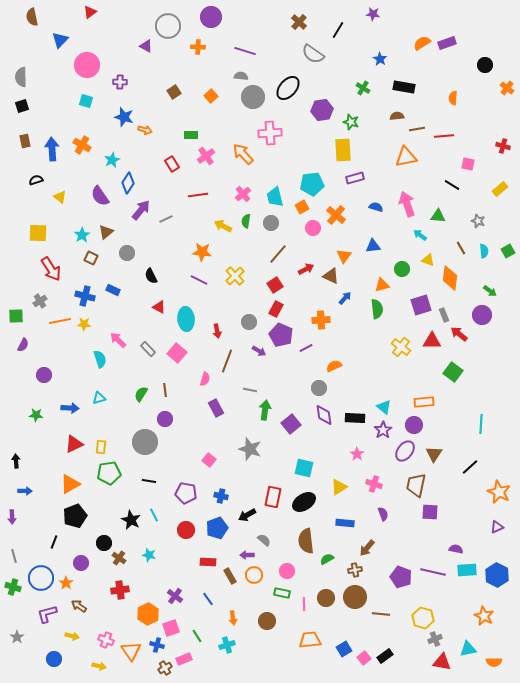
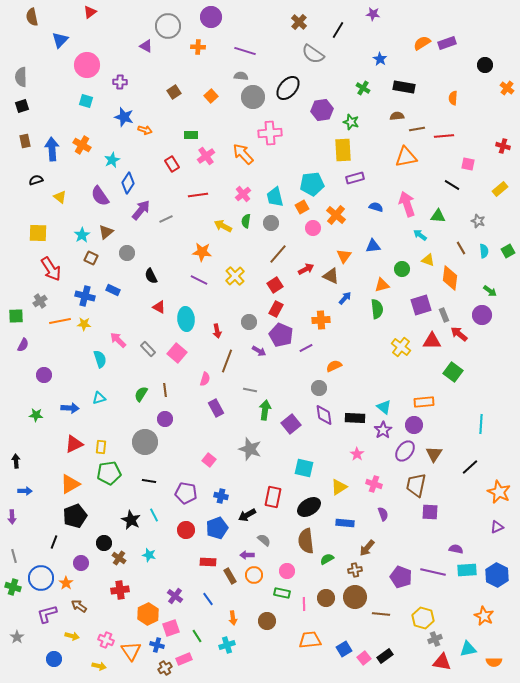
black ellipse at (304, 502): moved 5 px right, 5 px down
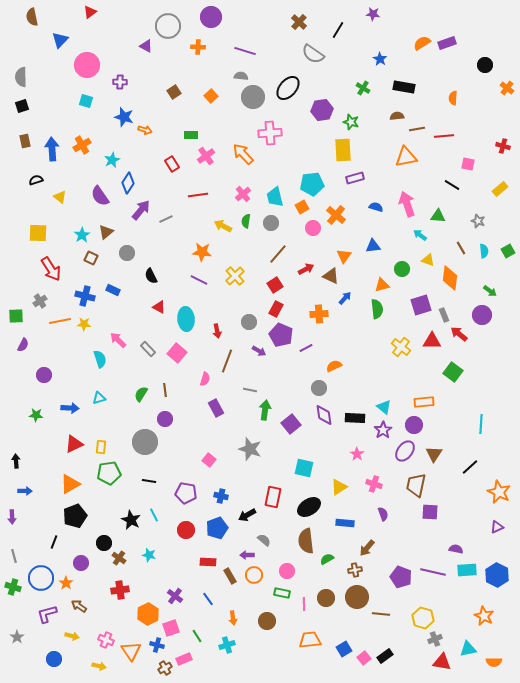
orange cross at (82, 145): rotated 30 degrees clockwise
orange cross at (321, 320): moved 2 px left, 6 px up
brown circle at (355, 597): moved 2 px right
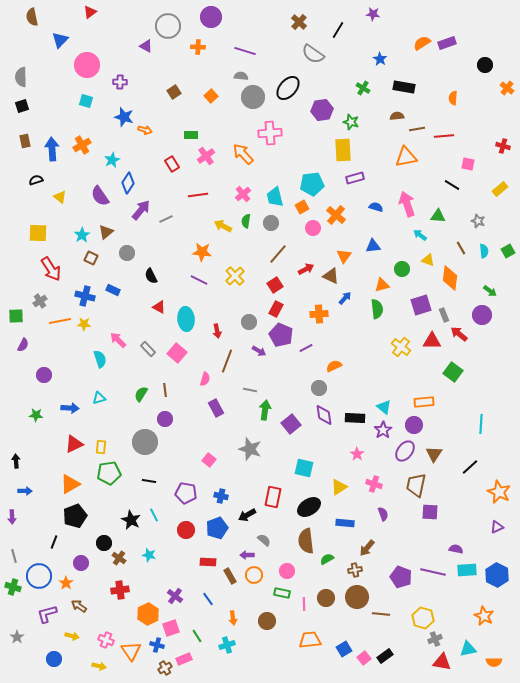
blue circle at (41, 578): moved 2 px left, 2 px up
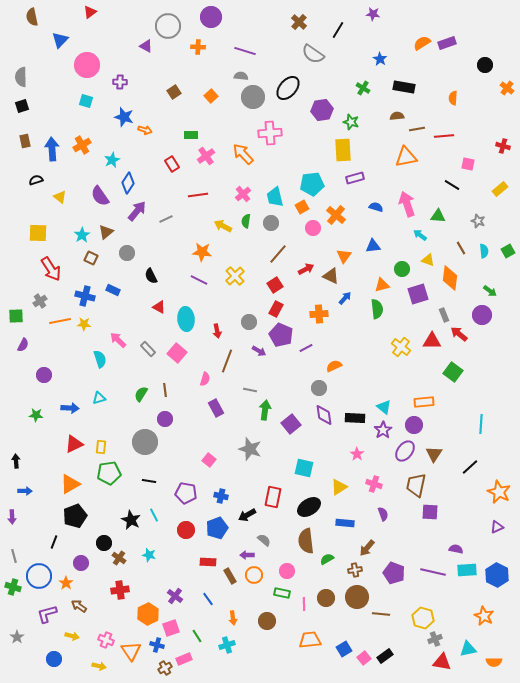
purple arrow at (141, 210): moved 4 px left, 1 px down
purple square at (421, 305): moved 3 px left, 11 px up
purple pentagon at (401, 577): moved 7 px left, 4 px up
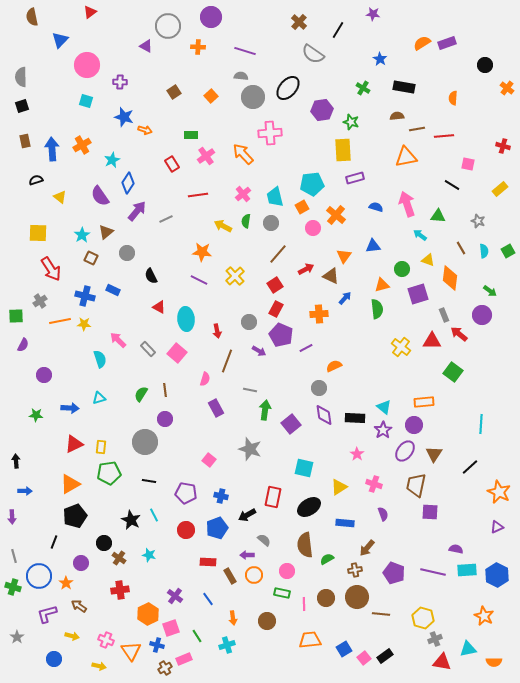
brown semicircle at (306, 541): moved 1 px left, 4 px down
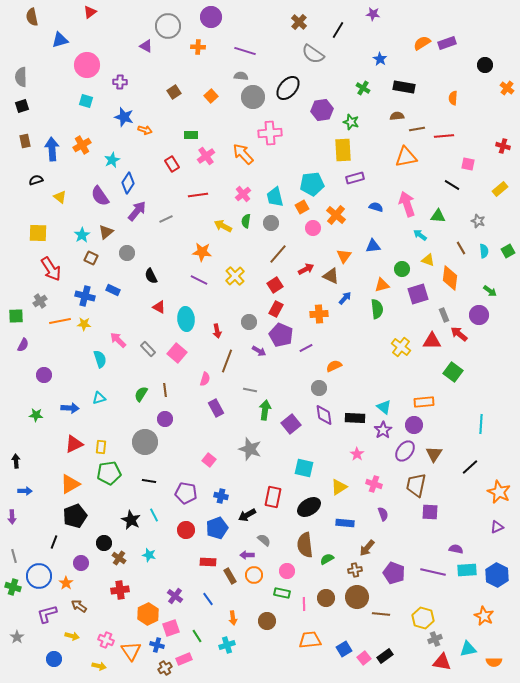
blue triangle at (60, 40): rotated 30 degrees clockwise
purple circle at (482, 315): moved 3 px left
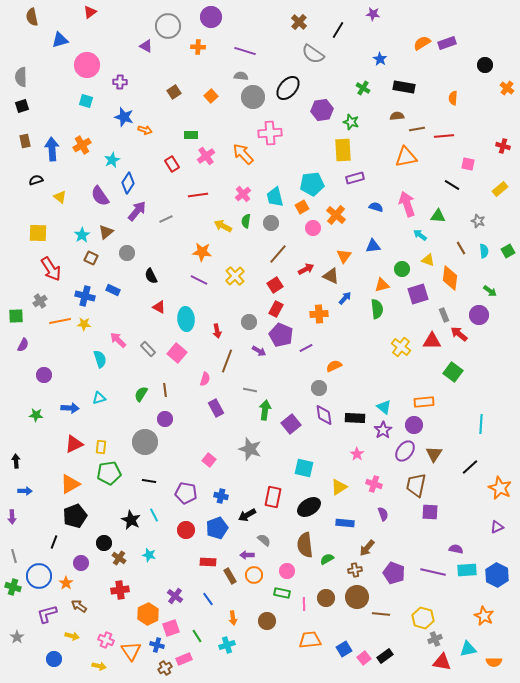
orange star at (499, 492): moved 1 px right, 4 px up
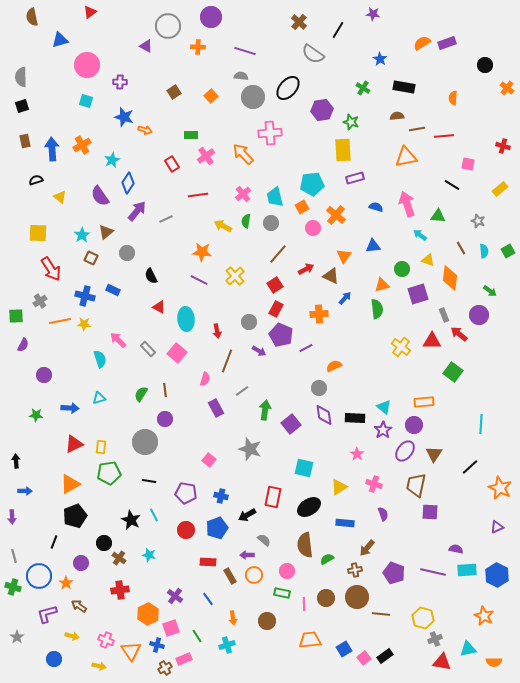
gray line at (250, 390): moved 8 px left, 1 px down; rotated 48 degrees counterclockwise
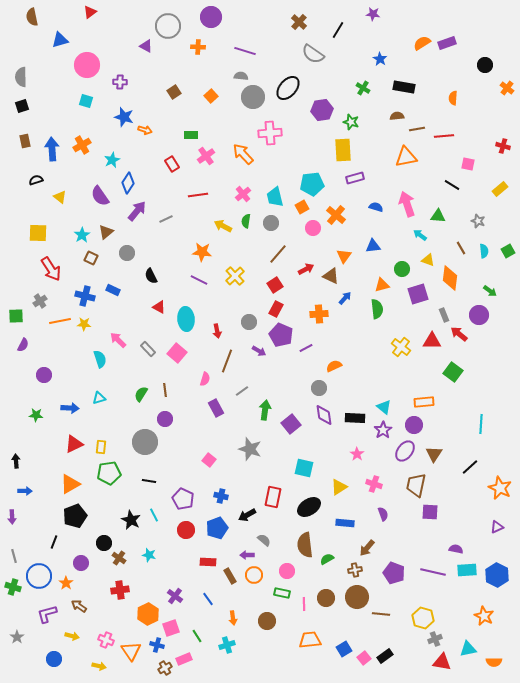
purple pentagon at (186, 493): moved 3 px left, 6 px down; rotated 15 degrees clockwise
